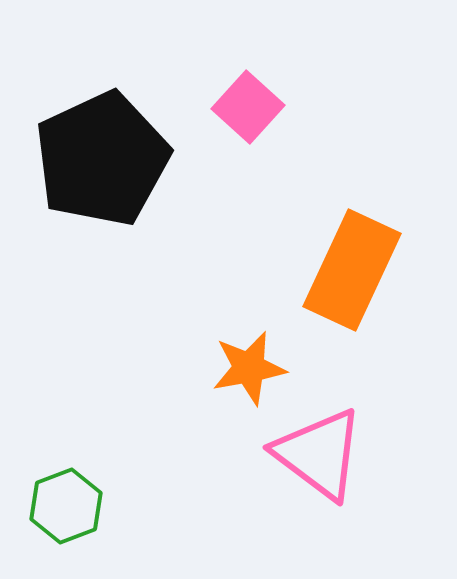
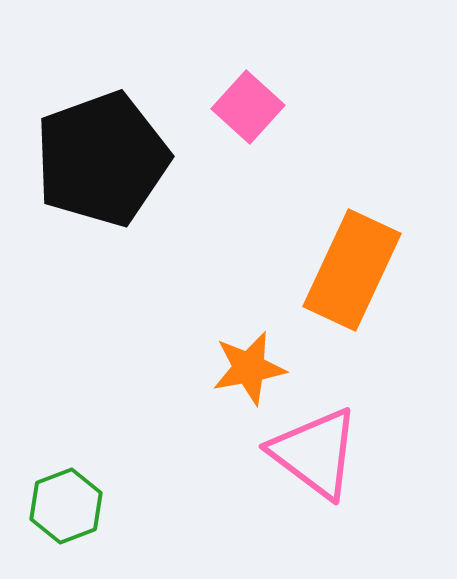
black pentagon: rotated 5 degrees clockwise
pink triangle: moved 4 px left, 1 px up
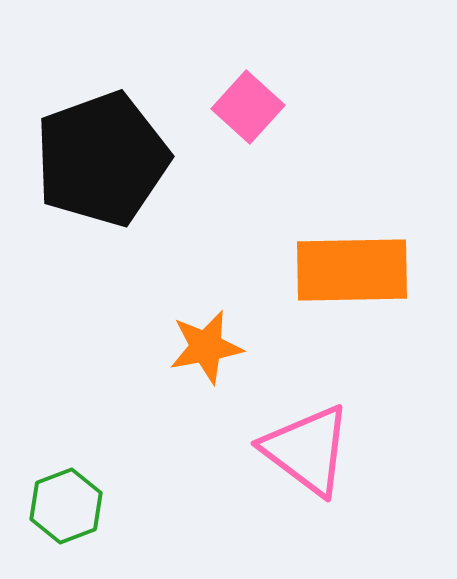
orange rectangle: rotated 64 degrees clockwise
orange star: moved 43 px left, 21 px up
pink triangle: moved 8 px left, 3 px up
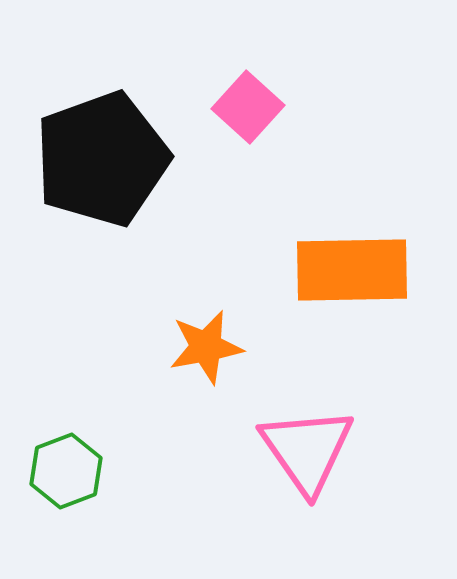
pink triangle: rotated 18 degrees clockwise
green hexagon: moved 35 px up
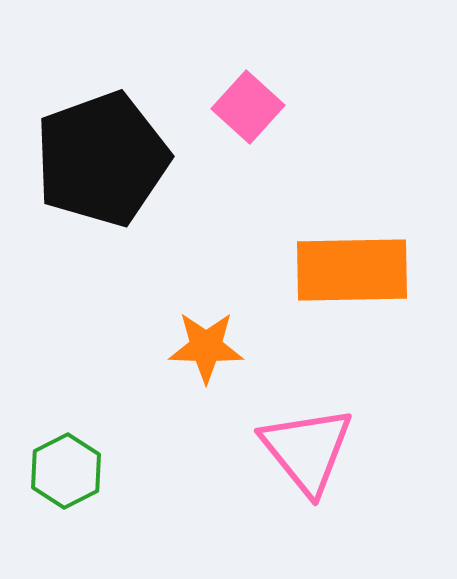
orange star: rotated 12 degrees clockwise
pink triangle: rotated 4 degrees counterclockwise
green hexagon: rotated 6 degrees counterclockwise
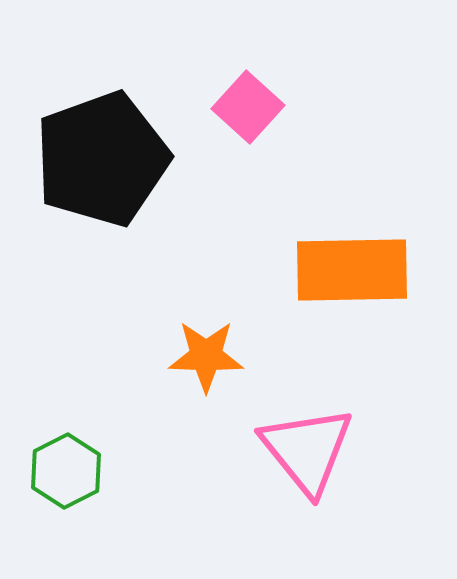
orange star: moved 9 px down
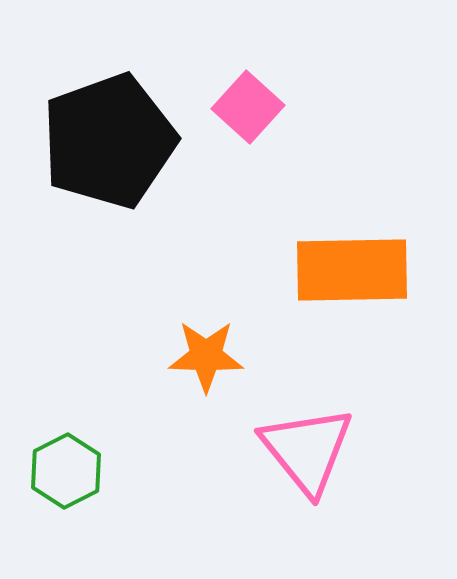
black pentagon: moved 7 px right, 18 px up
